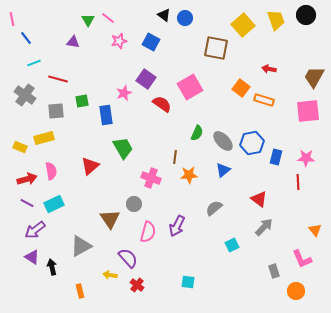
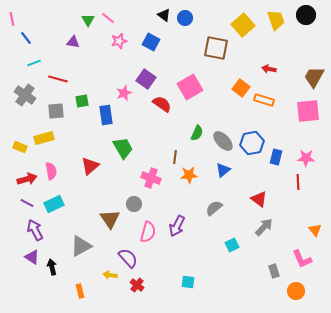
purple arrow at (35, 230): rotated 100 degrees clockwise
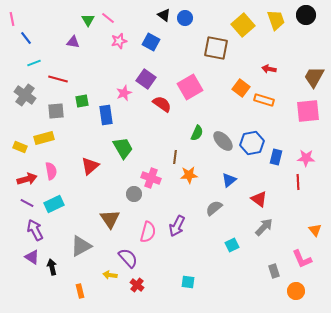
blue triangle at (223, 170): moved 6 px right, 10 px down
gray circle at (134, 204): moved 10 px up
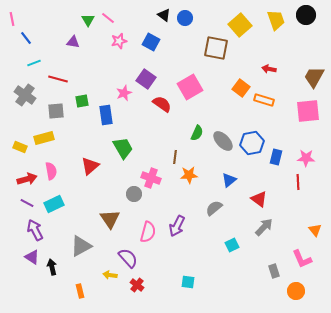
yellow square at (243, 25): moved 3 px left
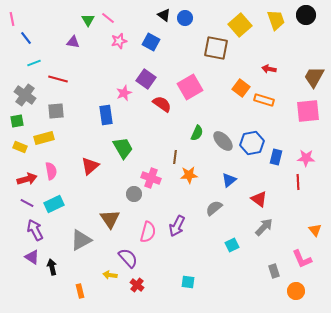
green square at (82, 101): moved 65 px left, 20 px down
gray triangle at (81, 246): moved 6 px up
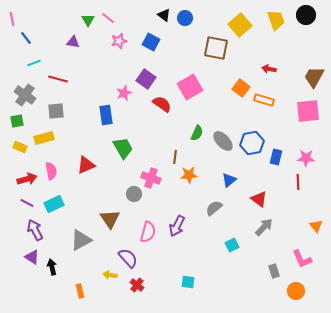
red triangle at (90, 166): moved 4 px left, 1 px up; rotated 18 degrees clockwise
orange triangle at (315, 230): moved 1 px right, 4 px up
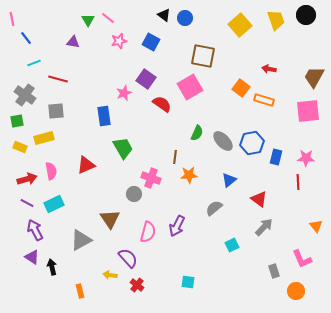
brown square at (216, 48): moved 13 px left, 8 px down
blue rectangle at (106, 115): moved 2 px left, 1 px down
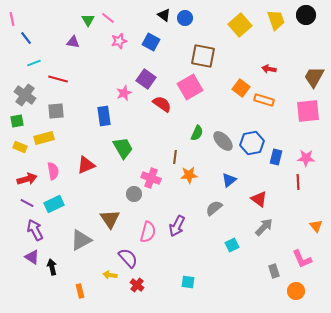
pink semicircle at (51, 171): moved 2 px right
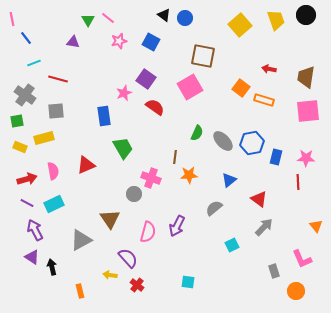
brown trapezoid at (314, 77): moved 8 px left; rotated 20 degrees counterclockwise
red semicircle at (162, 104): moved 7 px left, 3 px down
